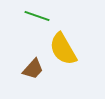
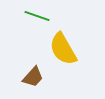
brown trapezoid: moved 8 px down
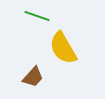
yellow semicircle: moved 1 px up
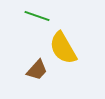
brown trapezoid: moved 4 px right, 7 px up
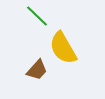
green line: rotated 25 degrees clockwise
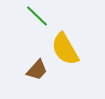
yellow semicircle: moved 2 px right, 1 px down
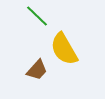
yellow semicircle: moved 1 px left
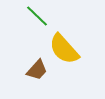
yellow semicircle: rotated 12 degrees counterclockwise
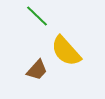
yellow semicircle: moved 2 px right, 2 px down
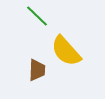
brown trapezoid: rotated 40 degrees counterclockwise
